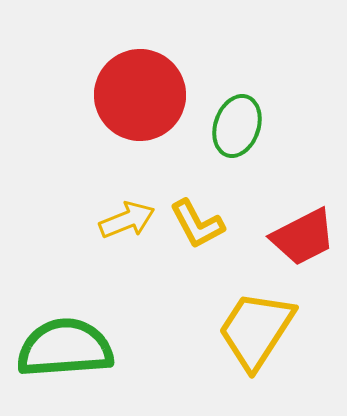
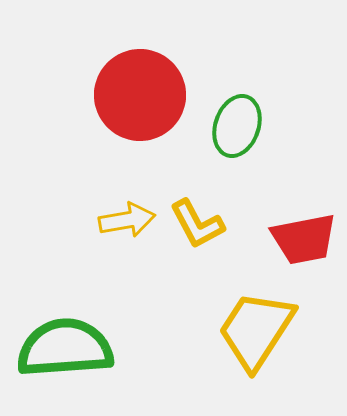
yellow arrow: rotated 12 degrees clockwise
red trapezoid: moved 1 px right, 2 px down; rotated 16 degrees clockwise
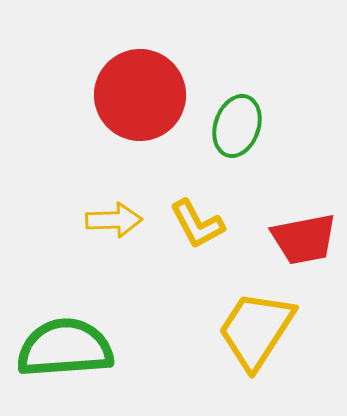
yellow arrow: moved 13 px left; rotated 8 degrees clockwise
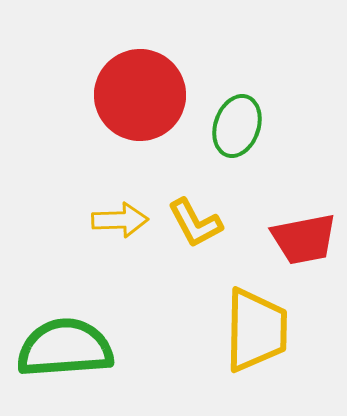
yellow arrow: moved 6 px right
yellow L-shape: moved 2 px left, 1 px up
yellow trapezoid: rotated 148 degrees clockwise
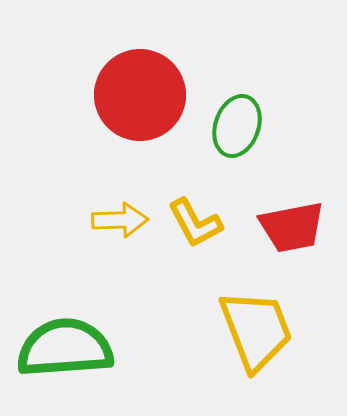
red trapezoid: moved 12 px left, 12 px up
yellow trapezoid: rotated 22 degrees counterclockwise
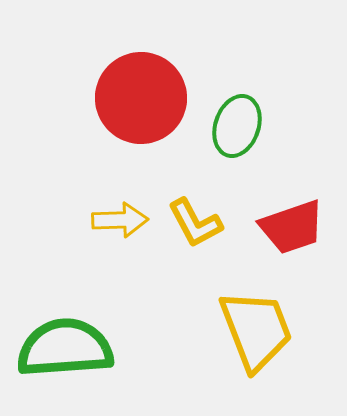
red circle: moved 1 px right, 3 px down
red trapezoid: rotated 8 degrees counterclockwise
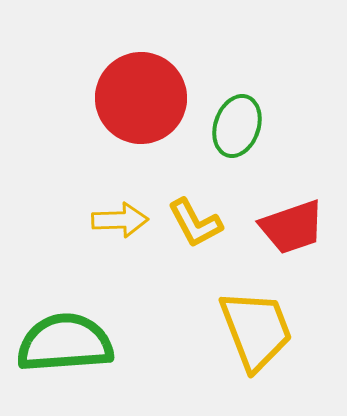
green semicircle: moved 5 px up
